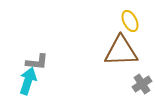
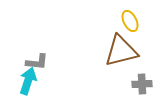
brown triangle: rotated 12 degrees counterclockwise
gray cross: rotated 30 degrees clockwise
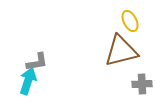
gray L-shape: rotated 15 degrees counterclockwise
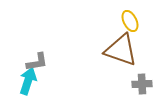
brown triangle: moved 1 px up; rotated 33 degrees clockwise
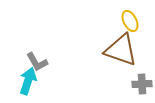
gray L-shape: rotated 70 degrees clockwise
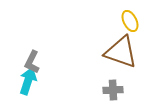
brown triangle: moved 2 px down
gray L-shape: moved 5 px left; rotated 55 degrees clockwise
gray cross: moved 29 px left, 6 px down
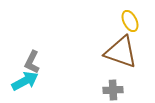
cyan arrow: moved 3 px left; rotated 44 degrees clockwise
